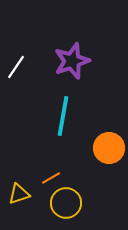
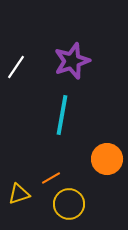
cyan line: moved 1 px left, 1 px up
orange circle: moved 2 px left, 11 px down
yellow circle: moved 3 px right, 1 px down
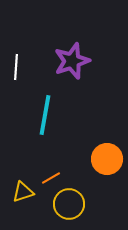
white line: rotated 30 degrees counterclockwise
cyan line: moved 17 px left
yellow triangle: moved 4 px right, 2 px up
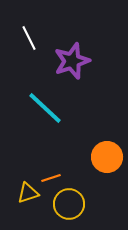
white line: moved 13 px right, 29 px up; rotated 30 degrees counterclockwise
cyan line: moved 7 px up; rotated 57 degrees counterclockwise
orange circle: moved 2 px up
orange line: rotated 12 degrees clockwise
yellow triangle: moved 5 px right, 1 px down
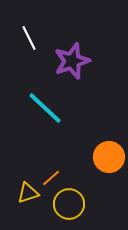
orange circle: moved 2 px right
orange line: rotated 24 degrees counterclockwise
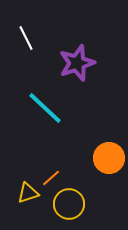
white line: moved 3 px left
purple star: moved 5 px right, 2 px down
orange circle: moved 1 px down
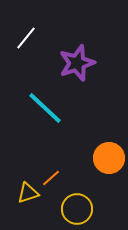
white line: rotated 65 degrees clockwise
yellow circle: moved 8 px right, 5 px down
